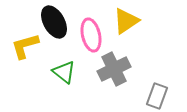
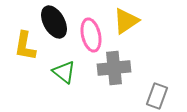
yellow L-shape: rotated 64 degrees counterclockwise
gray cross: moved 1 px up; rotated 20 degrees clockwise
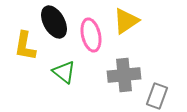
gray cross: moved 10 px right, 7 px down
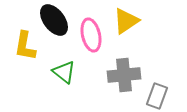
black ellipse: moved 2 px up; rotated 8 degrees counterclockwise
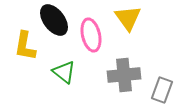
yellow triangle: moved 2 px right, 3 px up; rotated 32 degrees counterclockwise
gray rectangle: moved 5 px right, 6 px up
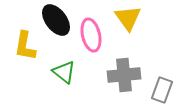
black ellipse: moved 2 px right
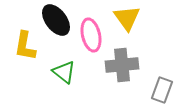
yellow triangle: moved 1 px left
gray cross: moved 2 px left, 10 px up
